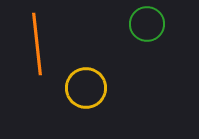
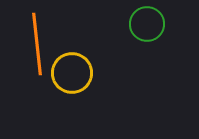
yellow circle: moved 14 px left, 15 px up
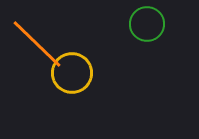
orange line: rotated 40 degrees counterclockwise
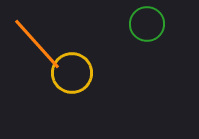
orange line: rotated 4 degrees clockwise
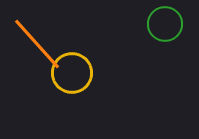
green circle: moved 18 px right
